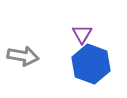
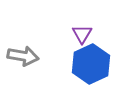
blue hexagon: rotated 15 degrees clockwise
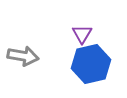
blue hexagon: rotated 12 degrees clockwise
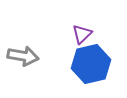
purple triangle: rotated 15 degrees clockwise
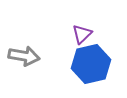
gray arrow: moved 1 px right
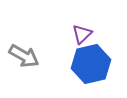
gray arrow: rotated 20 degrees clockwise
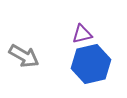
purple triangle: rotated 30 degrees clockwise
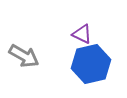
purple triangle: rotated 40 degrees clockwise
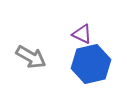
gray arrow: moved 7 px right, 1 px down
